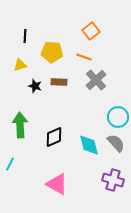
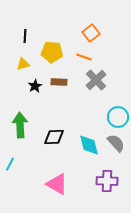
orange square: moved 2 px down
yellow triangle: moved 3 px right, 1 px up
black star: rotated 24 degrees clockwise
black diamond: rotated 20 degrees clockwise
purple cross: moved 6 px left, 1 px down; rotated 15 degrees counterclockwise
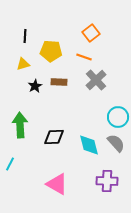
yellow pentagon: moved 1 px left, 1 px up
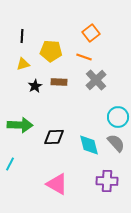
black line: moved 3 px left
green arrow: rotated 95 degrees clockwise
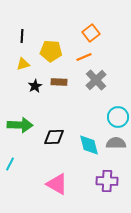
orange line: rotated 42 degrees counterclockwise
gray semicircle: rotated 48 degrees counterclockwise
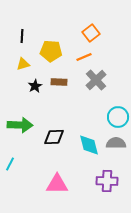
pink triangle: rotated 30 degrees counterclockwise
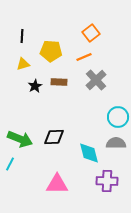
green arrow: moved 14 px down; rotated 20 degrees clockwise
cyan diamond: moved 8 px down
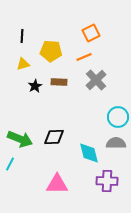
orange square: rotated 12 degrees clockwise
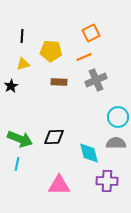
gray cross: rotated 20 degrees clockwise
black star: moved 24 px left
cyan line: moved 7 px right; rotated 16 degrees counterclockwise
pink triangle: moved 2 px right, 1 px down
